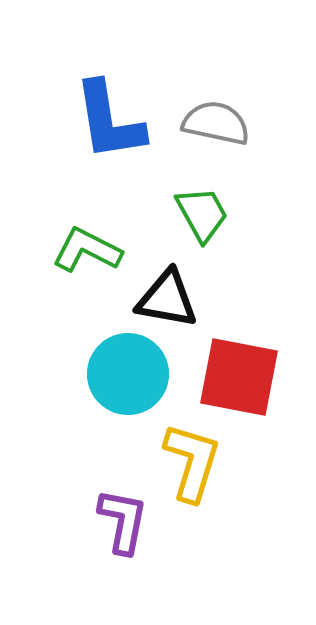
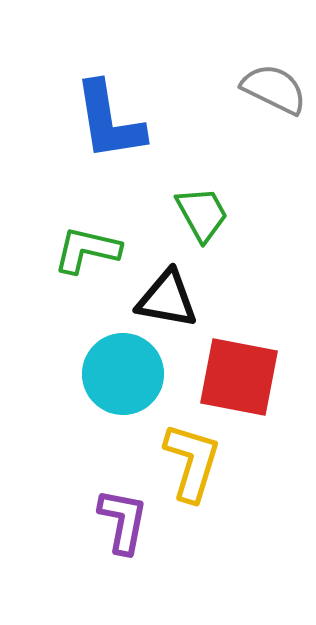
gray semicircle: moved 58 px right, 34 px up; rotated 14 degrees clockwise
green L-shape: rotated 14 degrees counterclockwise
cyan circle: moved 5 px left
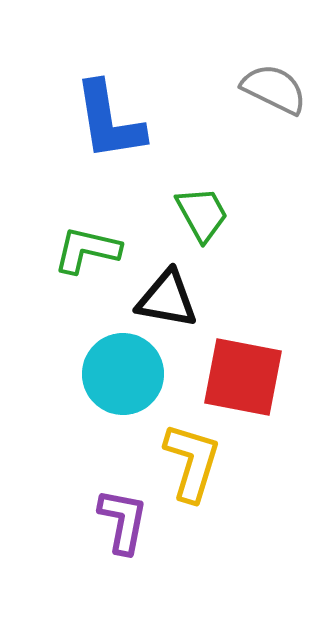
red square: moved 4 px right
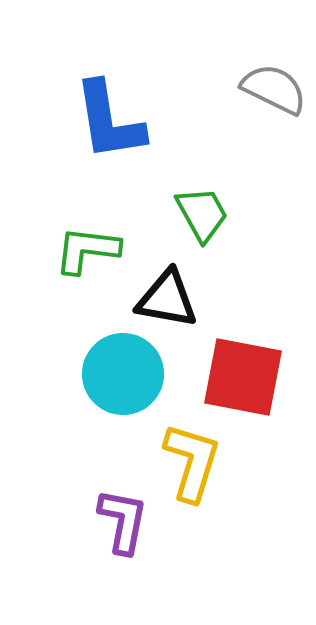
green L-shape: rotated 6 degrees counterclockwise
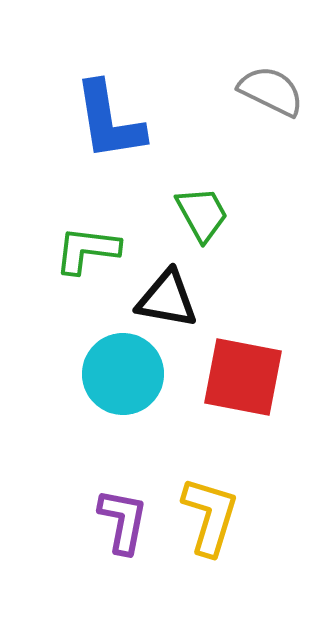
gray semicircle: moved 3 px left, 2 px down
yellow L-shape: moved 18 px right, 54 px down
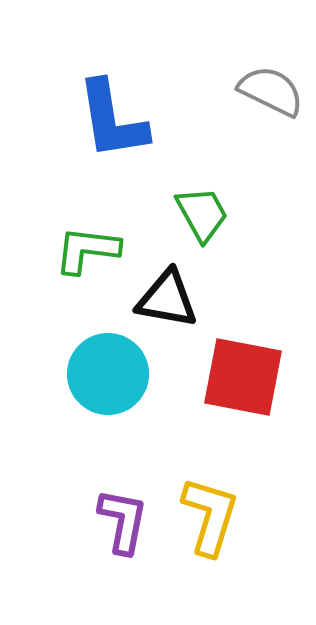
blue L-shape: moved 3 px right, 1 px up
cyan circle: moved 15 px left
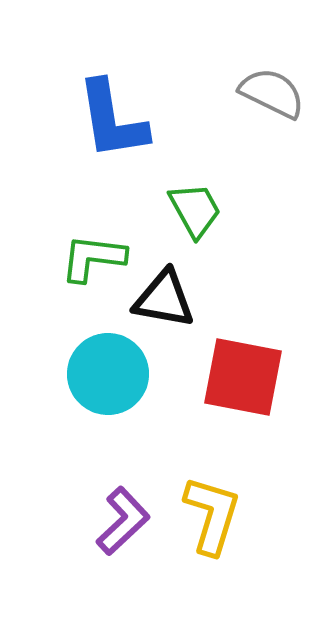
gray semicircle: moved 1 px right, 2 px down
green trapezoid: moved 7 px left, 4 px up
green L-shape: moved 6 px right, 8 px down
black triangle: moved 3 px left
yellow L-shape: moved 2 px right, 1 px up
purple L-shape: rotated 36 degrees clockwise
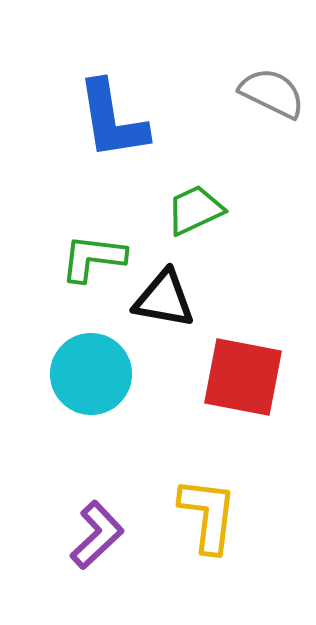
green trapezoid: rotated 86 degrees counterclockwise
cyan circle: moved 17 px left
yellow L-shape: moved 4 px left; rotated 10 degrees counterclockwise
purple L-shape: moved 26 px left, 14 px down
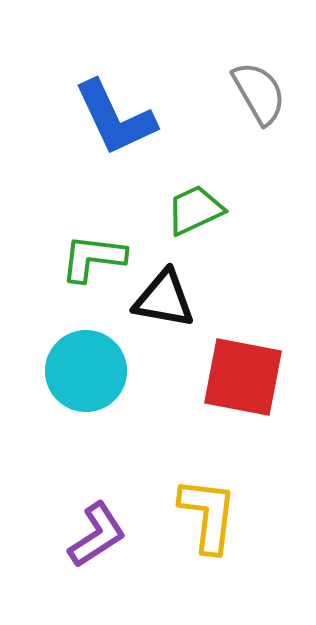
gray semicircle: moved 13 px left; rotated 34 degrees clockwise
blue L-shape: moved 3 px right, 2 px up; rotated 16 degrees counterclockwise
cyan circle: moved 5 px left, 3 px up
purple L-shape: rotated 10 degrees clockwise
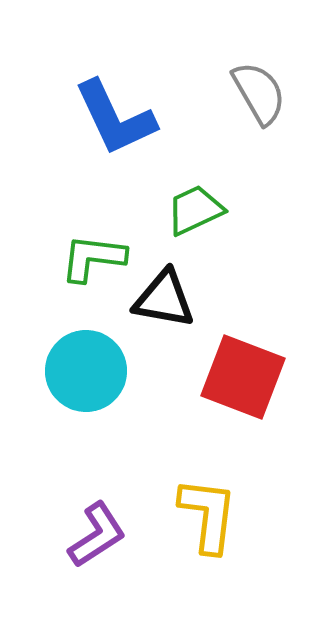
red square: rotated 10 degrees clockwise
